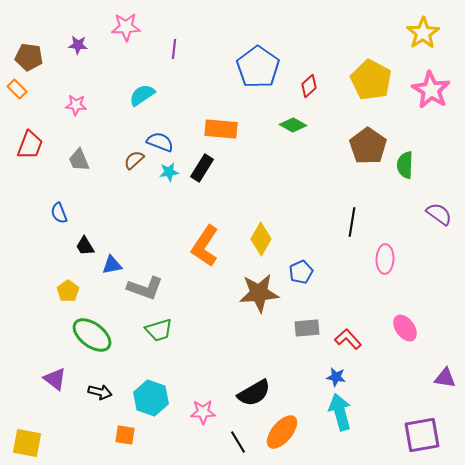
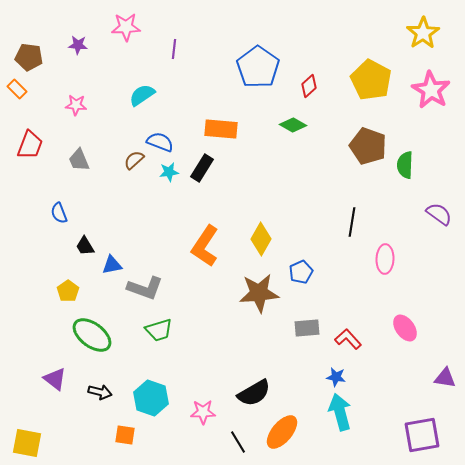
brown pentagon at (368, 146): rotated 15 degrees counterclockwise
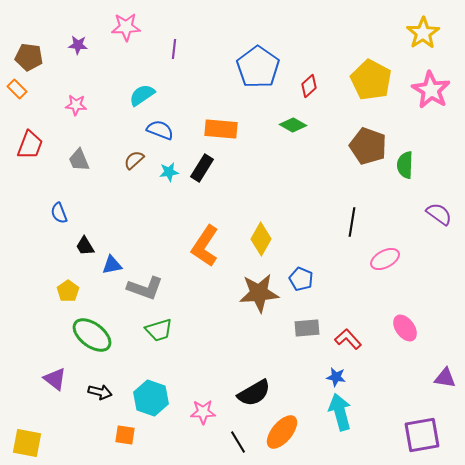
blue semicircle at (160, 142): moved 12 px up
pink ellipse at (385, 259): rotated 60 degrees clockwise
blue pentagon at (301, 272): moved 7 px down; rotated 25 degrees counterclockwise
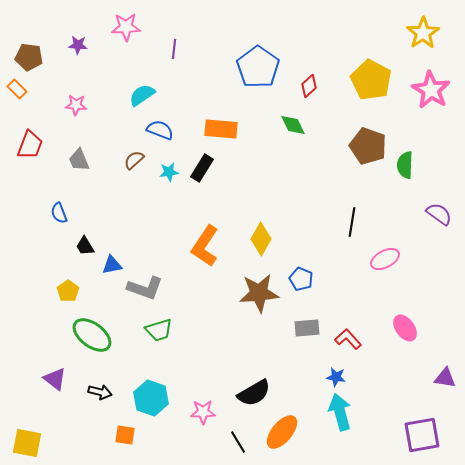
green diamond at (293, 125): rotated 36 degrees clockwise
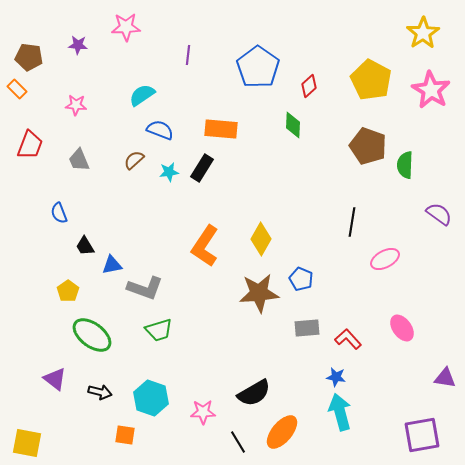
purple line at (174, 49): moved 14 px right, 6 px down
green diamond at (293, 125): rotated 28 degrees clockwise
pink ellipse at (405, 328): moved 3 px left
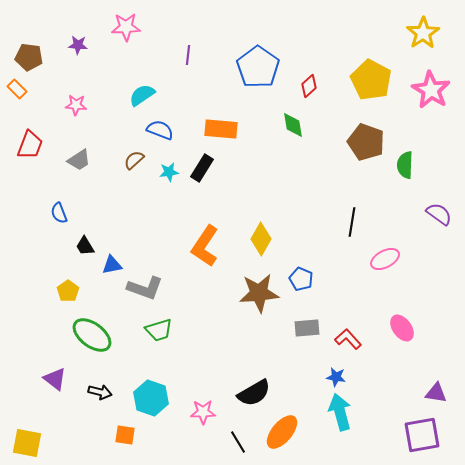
green diamond at (293, 125): rotated 12 degrees counterclockwise
brown pentagon at (368, 146): moved 2 px left, 4 px up
gray trapezoid at (79, 160): rotated 100 degrees counterclockwise
purple triangle at (445, 378): moved 9 px left, 15 px down
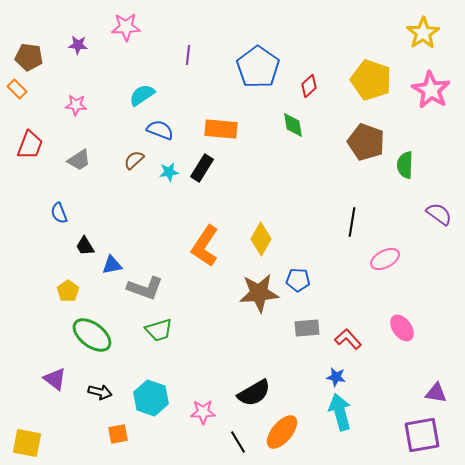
yellow pentagon at (371, 80): rotated 9 degrees counterclockwise
blue pentagon at (301, 279): moved 3 px left, 1 px down; rotated 20 degrees counterclockwise
orange square at (125, 435): moved 7 px left, 1 px up; rotated 20 degrees counterclockwise
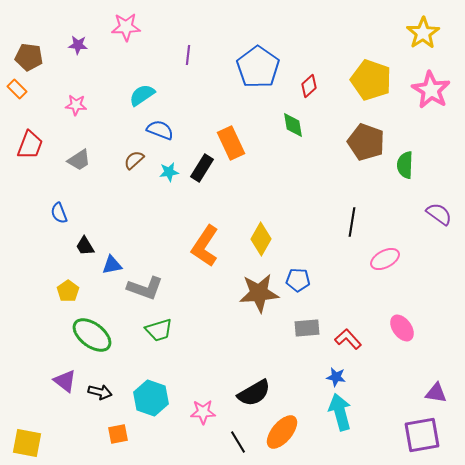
orange rectangle at (221, 129): moved 10 px right, 14 px down; rotated 60 degrees clockwise
purple triangle at (55, 379): moved 10 px right, 2 px down
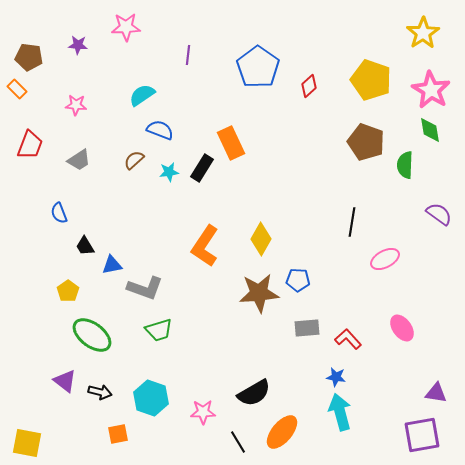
green diamond at (293, 125): moved 137 px right, 5 px down
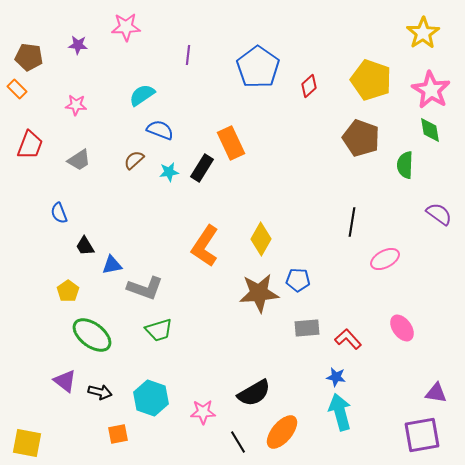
brown pentagon at (366, 142): moved 5 px left, 4 px up
